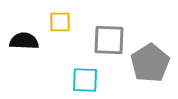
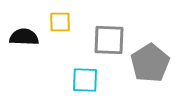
black semicircle: moved 4 px up
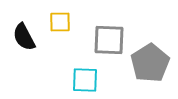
black semicircle: rotated 120 degrees counterclockwise
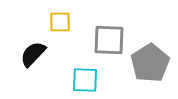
black semicircle: moved 9 px right, 17 px down; rotated 72 degrees clockwise
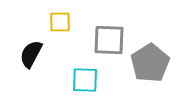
black semicircle: moved 2 px left; rotated 16 degrees counterclockwise
